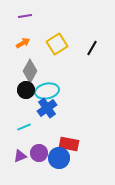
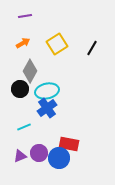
black circle: moved 6 px left, 1 px up
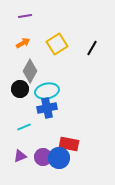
blue cross: rotated 24 degrees clockwise
purple circle: moved 4 px right, 4 px down
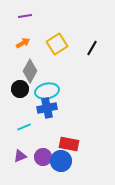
blue circle: moved 2 px right, 3 px down
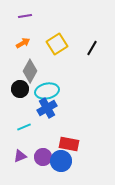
blue cross: rotated 18 degrees counterclockwise
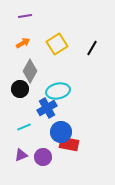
cyan ellipse: moved 11 px right
purple triangle: moved 1 px right, 1 px up
blue circle: moved 29 px up
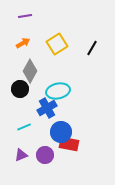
purple circle: moved 2 px right, 2 px up
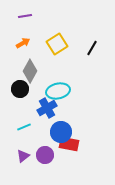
purple triangle: moved 2 px right, 1 px down; rotated 16 degrees counterclockwise
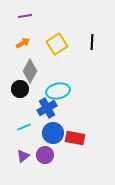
black line: moved 6 px up; rotated 28 degrees counterclockwise
blue circle: moved 8 px left, 1 px down
red rectangle: moved 6 px right, 6 px up
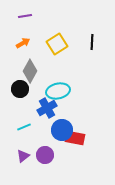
blue circle: moved 9 px right, 3 px up
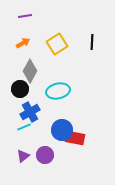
blue cross: moved 17 px left, 4 px down
